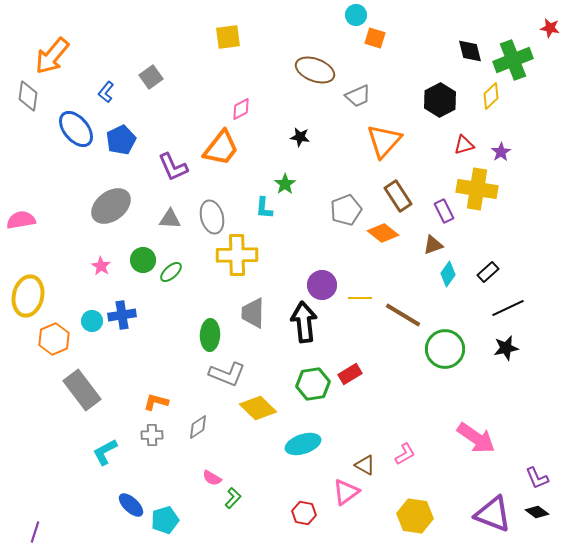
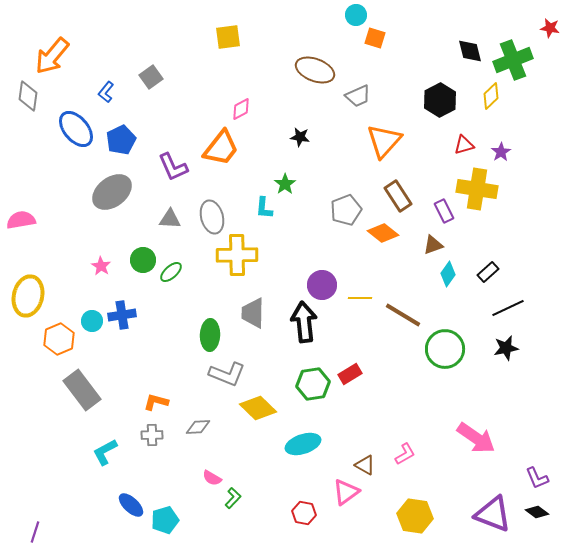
gray ellipse at (111, 206): moved 1 px right, 14 px up
orange hexagon at (54, 339): moved 5 px right
gray diamond at (198, 427): rotated 30 degrees clockwise
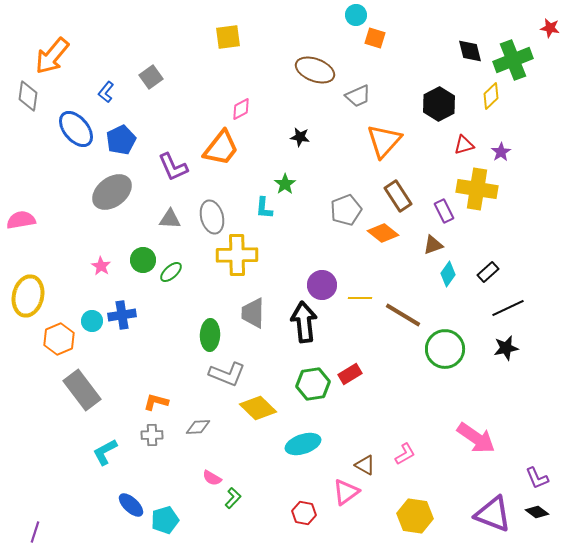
black hexagon at (440, 100): moved 1 px left, 4 px down
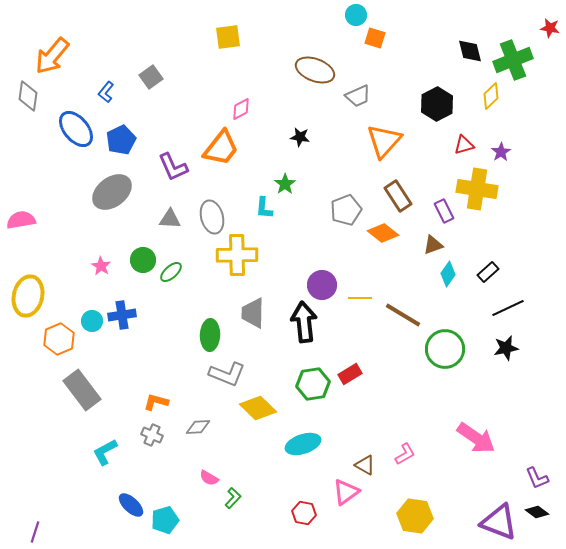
black hexagon at (439, 104): moved 2 px left
gray cross at (152, 435): rotated 25 degrees clockwise
pink semicircle at (212, 478): moved 3 px left
purple triangle at (493, 514): moved 6 px right, 8 px down
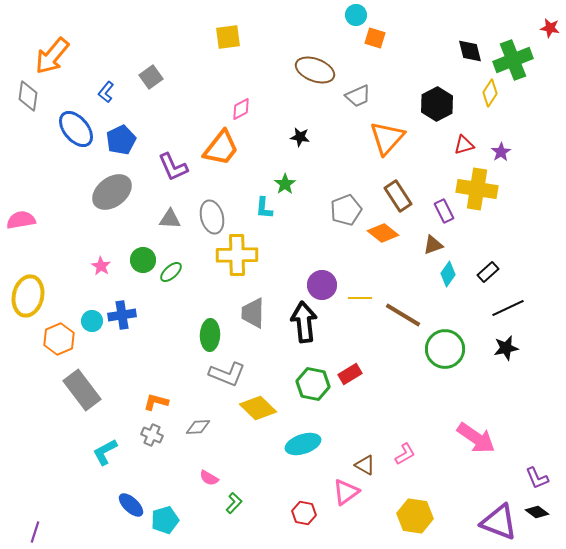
yellow diamond at (491, 96): moved 1 px left, 3 px up; rotated 12 degrees counterclockwise
orange triangle at (384, 141): moved 3 px right, 3 px up
green hexagon at (313, 384): rotated 20 degrees clockwise
green L-shape at (233, 498): moved 1 px right, 5 px down
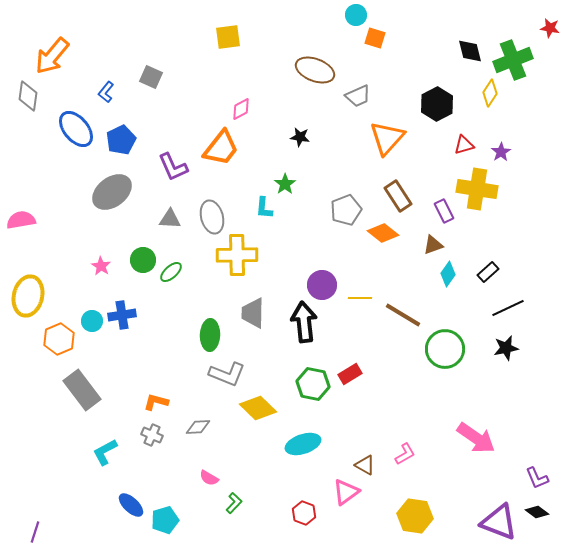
gray square at (151, 77): rotated 30 degrees counterclockwise
red hexagon at (304, 513): rotated 10 degrees clockwise
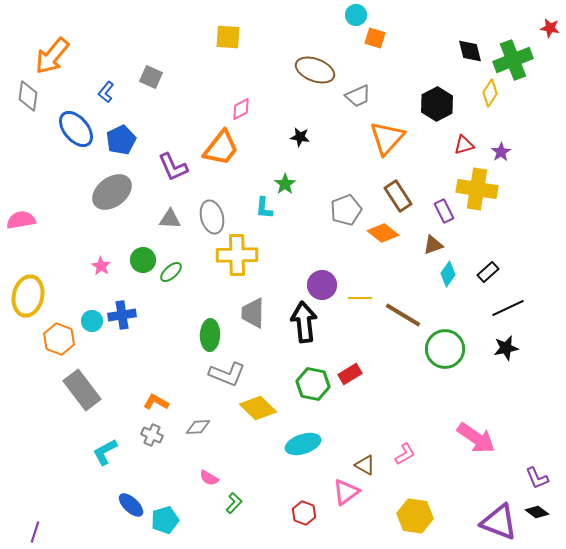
yellow square at (228, 37): rotated 12 degrees clockwise
orange hexagon at (59, 339): rotated 16 degrees counterclockwise
orange L-shape at (156, 402): rotated 15 degrees clockwise
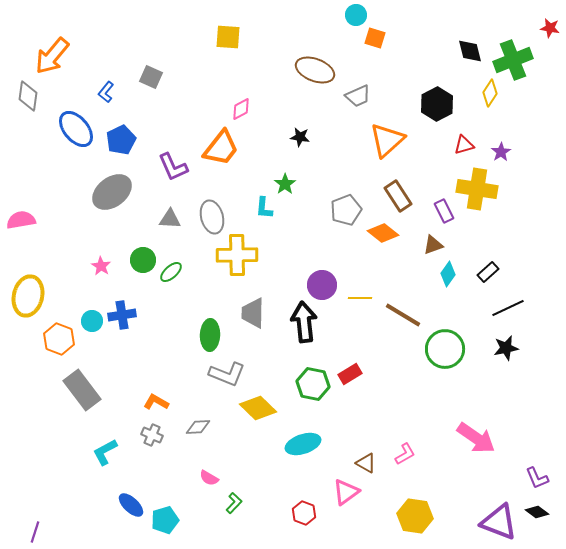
orange triangle at (387, 138): moved 2 px down; rotated 6 degrees clockwise
brown triangle at (365, 465): moved 1 px right, 2 px up
